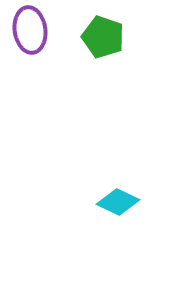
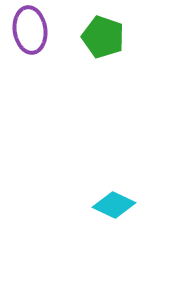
cyan diamond: moved 4 px left, 3 px down
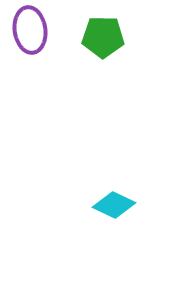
green pentagon: rotated 18 degrees counterclockwise
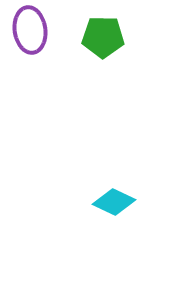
cyan diamond: moved 3 px up
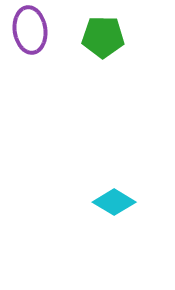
cyan diamond: rotated 6 degrees clockwise
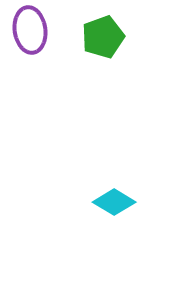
green pentagon: rotated 21 degrees counterclockwise
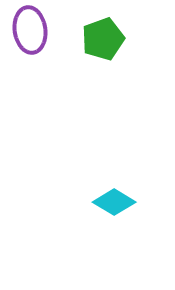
green pentagon: moved 2 px down
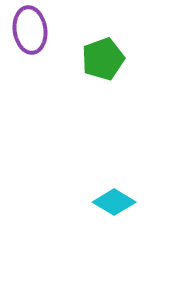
green pentagon: moved 20 px down
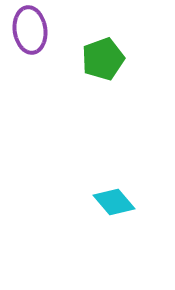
cyan diamond: rotated 18 degrees clockwise
